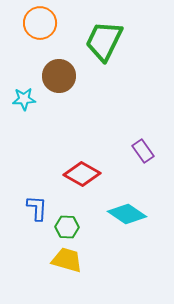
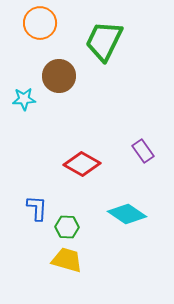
red diamond: moved 10 px up
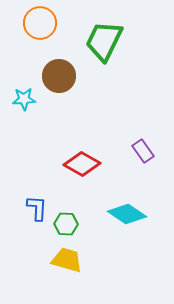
green hexagon: moved 1 px left, 3 px up
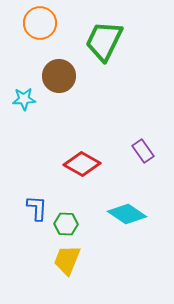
yellow trapezoid: rotated 84 degrees counterclockwise
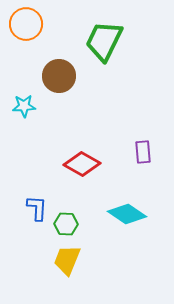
orange circle: moved 14 px left, 1 px down
cyan star: moved 7 px down
purple rectangle: moved 1 px down; rotated 30 degrees clockwise
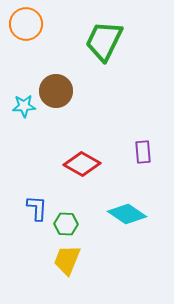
brown circle: moved 3 px left, 15 px down
